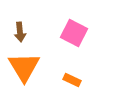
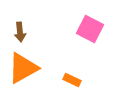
pink square: moved 16 px right, 4 px up
orange triangle: moved 1 px left, 1 px down; rotated 32 degrees clockwise
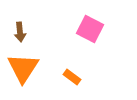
orange triangle: rotated 28 degrees counterclockwise
orange rectangle: moved 3 px up; rotated 12 degrees clockwise
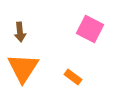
orange rectangle: moved 1 px right
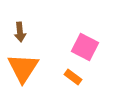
pink square: moved 5 px left, 18 px down
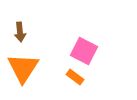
pink square: moved 1 px left, 4 px down
orange rectangle: moved 2 px right
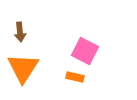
pink square: moved 1 px right
orange rectangle: rotated 24 degrees counterclockwise
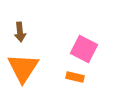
pink square: moved 1 px left, 2 px up
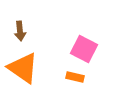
brown arrow: moved 1 px up
orange triangle: rotated 28 degrees counterclockwise
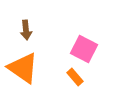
brown arrow: moved 6 px right, 1 px up
orange rectangle: rotated 36 degrees clockwise
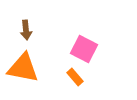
orange triangle: rotated 24 degrees counterclockwise
